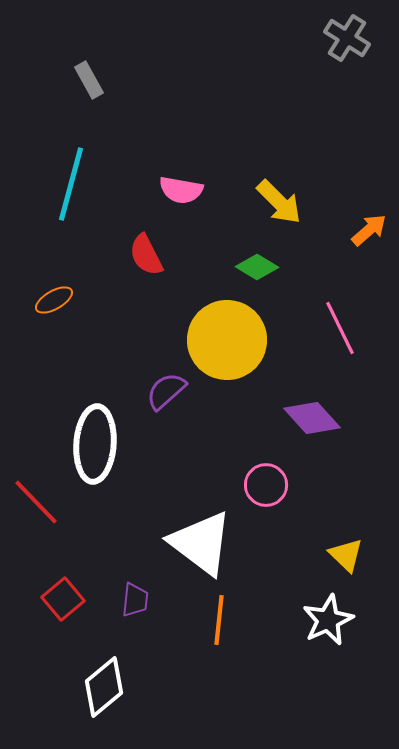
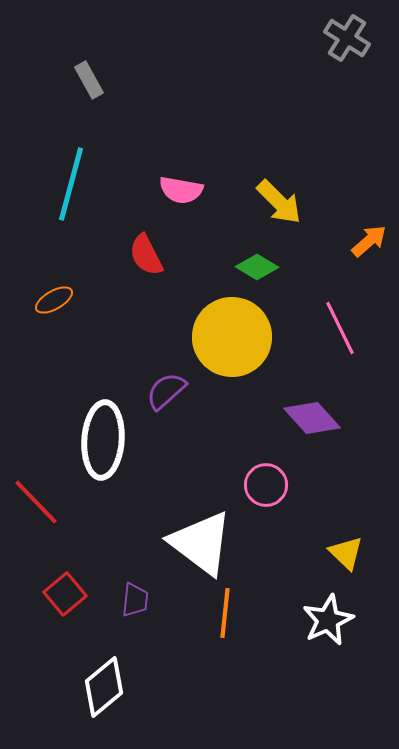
orange arrow: moved 11 px down
yellow circle: moved 5 px right, 3 px up
white ellipse: moved 8 px right, 4 px up
yellow triangle: moved 2 px up
red square: moved 2 px right, 5 px up
orange line: moved 6 px right, 7 px up
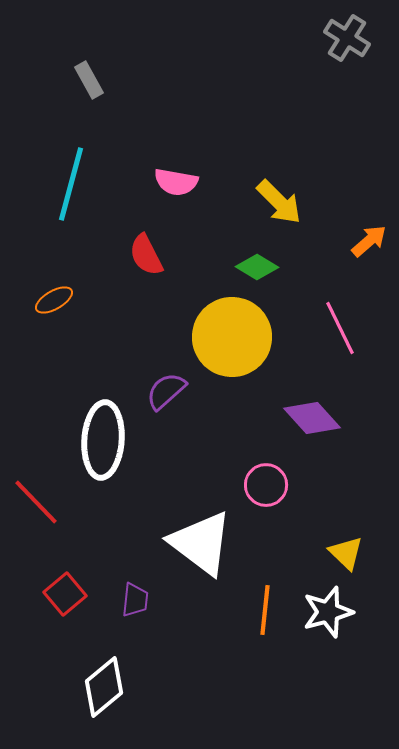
pink semicircle: moved 5 px left, 8 px up
orange line: moved 40 px right, 3 px up
white star: moved 8 px up; rotated 9 degrees clockwise
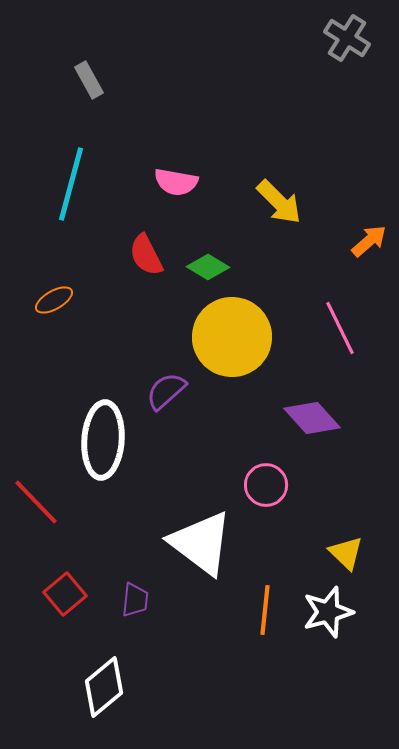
green diamond: moved 49 px left
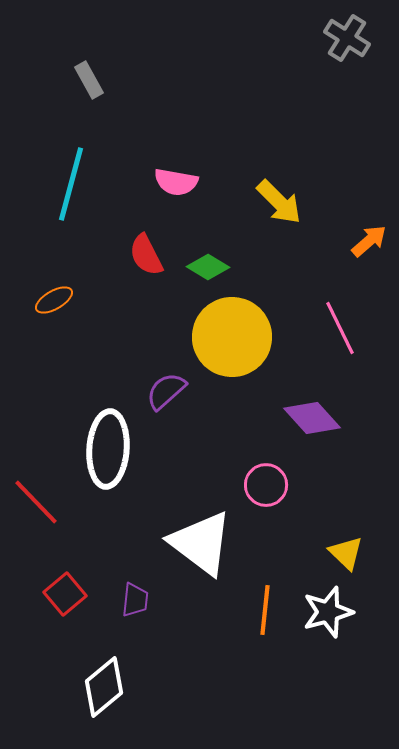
white ellipse: moved 5 px right, 9 px down
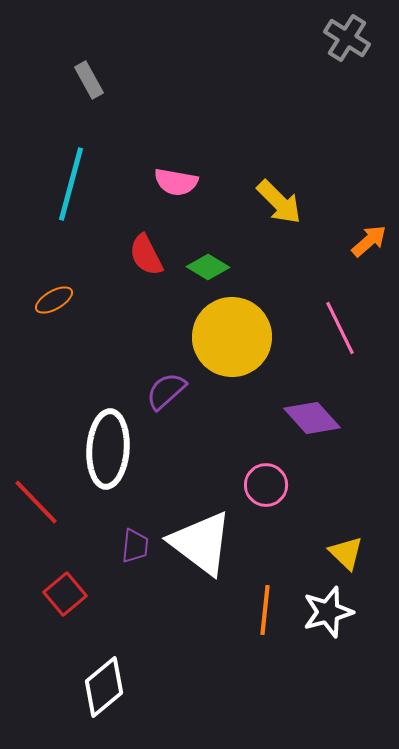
purple trapezoid: moved 54 px up
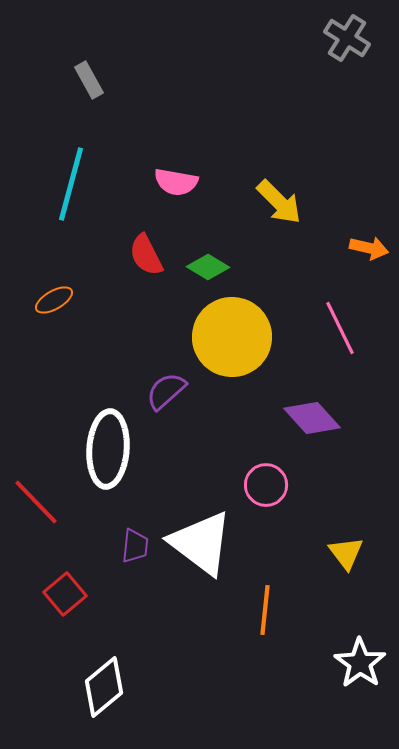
orange arrow: moved 7 px down; rotated 54 degrees clockwise
yellow triangle: rotated 9 degrees clockwise
white star: moved 32 px right, 51 px down; rotated 21 degrees counterclockwise
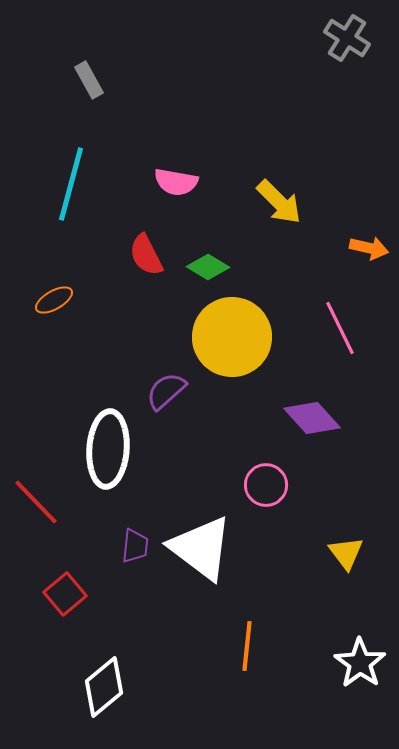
white triangle: moved 5 px down
orange line: moved 18 px left, 36 px down
